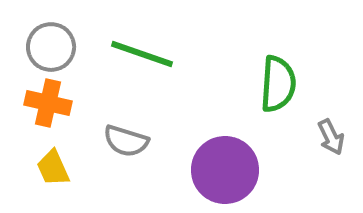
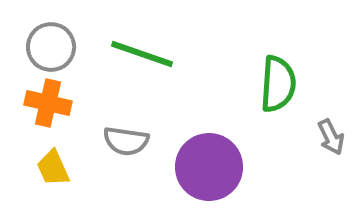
gray semicircle: rotated 9 degrees counterclockwise
purple circle: moved 16 px left, 3 px up
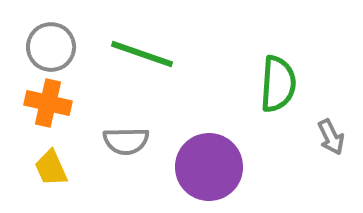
gray semicircle: rotated 9 degrees counterclockwise
yellow trapezoid: moved 2 px left
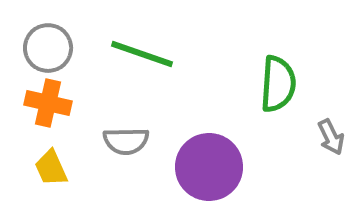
gray circle: moved 3 px left, 1 px down
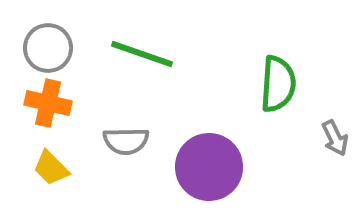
gray arrow: moved 4 px right, 1 px down
yellow trapezoid: rotated 21 degrees counterclockwise
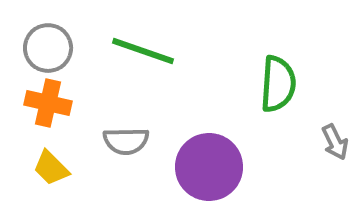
green line: moved 1 px right, 3 px up
gray arrow: moved 4 px down
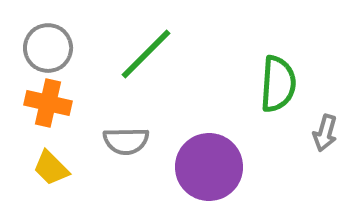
green line: moved 3 px right, 3 px down; rotated 64 degrees counterclockwise
gray arrow: moved 10 px left, 9 px up; rotated 42 degrees clockwise
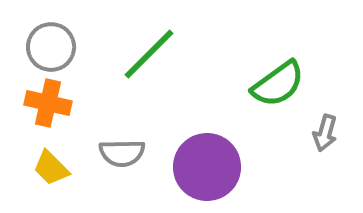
gray circle: moved 3 px right, 1 px up
green line: moved 3 px right
green semicircle: rotated 50 degrees clockwise
gray semicircle: moved 4 px left, 12 px down
purple circle: moved 2 px left
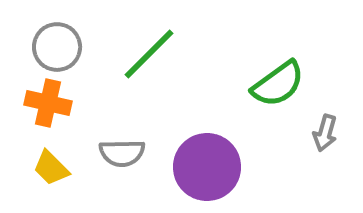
gray circle: moved 6 px right
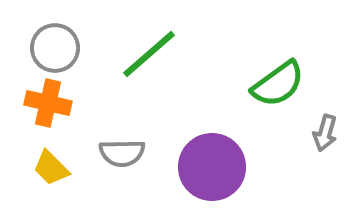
gray circle: moved 2 px left, 1 px down
green line: rotated 4 degrees clockwise
purple circle: moved 5 px right
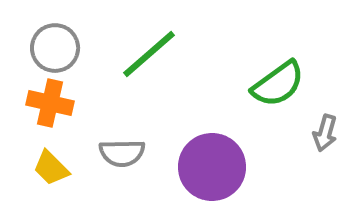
orange cross: moved 2 px right
